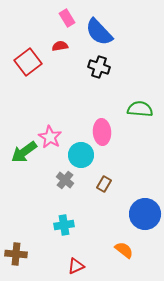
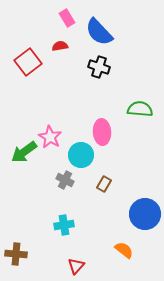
gray cross: rotated 12 degrees counterclockwise
red triangle: rotated 24 degrees counterclockwise
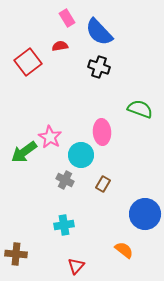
green semicircle: rotated 15 degrees clockwise
brown rectangle: moved 1 px left
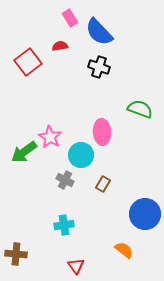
pink rectangle: moved 3 px right
red triangle: rotated 18 degrees counterclockwise
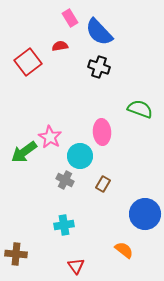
cyan circle: moved 1 px left, 1 px down
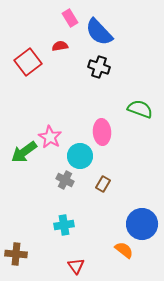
blue circle: moved 3 px left, 10 px down
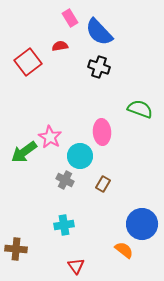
brown cross: moved 5 px up
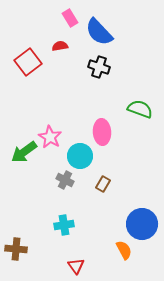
orange semicircle: rotated 24 degrees clockwise
